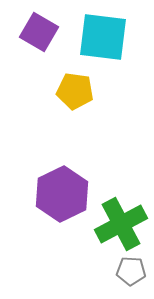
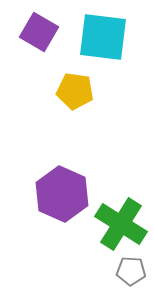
purple hexagon: rotated 10 degrees counterclockwise
green cross: rotated 30 degrees counterclockwise
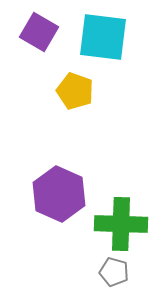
yellow pentagon: rotated 12 degrees clockwise
purple hexagon: moved 3 px left
green cross: rotated 30 degrees counterclockwise
gray pentagon: moved 17 px left, 1 px down; rotated 12 degrees clockwise
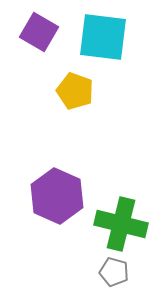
purple hexagon: moved 2 px left, 2 px down
green cross: rotated 12 degrees clockwise
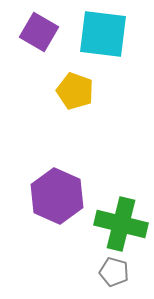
cyan square: moved 3 px up
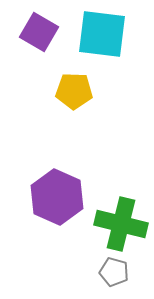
cyan square: moved 1 px left
yellow pentagon: moved 1 px left; rotated 18 degrees counterclockwise
purple hexagon: moved 1 px down
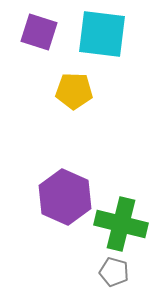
purple square: rotated 12 degrees counterclockwise
purple hexagon: moved 8 px right
